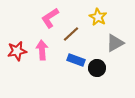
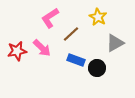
pink arrow: moved 2 px up; rotated 138 degrees clockwise
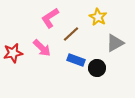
red star: moved 4 px left, 2 px down
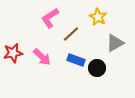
pink arrow: moved 9 px down
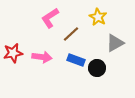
pink arrow: rotated 36 degrees counterclockwise
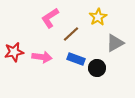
yellow star: rotated 12 degrees clockwise
red star: moved 1 px right, 1 px up
blue rectangle: moved 1 px up
